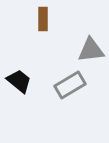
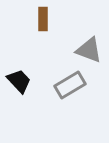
gray triangle: moved 2 px left; rotated 28 degrees clockwise
black trapezoid: rotated 8 degrees clockwise
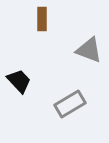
brown rectangle: moved 1 px left
gray rectangle: moved 19 px down
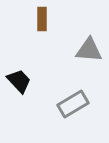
gray triangle: rotated 16 degrees counterclockwise
gray rectangle: moved 3 px right
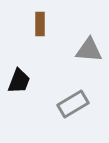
brown rectangle: moved 2 px left, 5 px down
black trapezoid: rotated 64 degrees clockwise
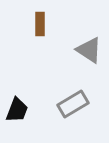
gray triangle: rotated 28 degrees clockwise
black trapezoid: moved 2 px left, 29 px down
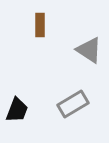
brown rectangle: moved 1 px down
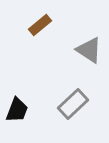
brown rectangle: rotated 50 degrees clockwise
gray rectangle: rotated 12 degrees counterclockwise
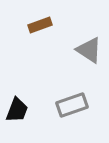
brown rectangle: rotated 20 degrees clockwise
gray rectangle: moved 1 px left, 1 px down; rotated 24 degrees clockwise
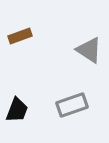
brown rectangle: moved 20 px left, 11 px down
